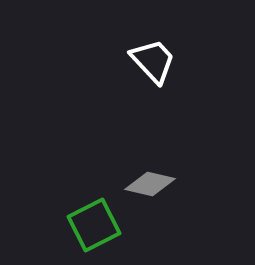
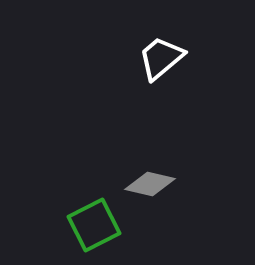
white trapezoid: moved 8 px right, 3 px up; rotated 87 degrees counterclockwise
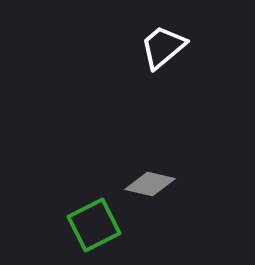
white trapezoid: moved 2 px right, 11 px up
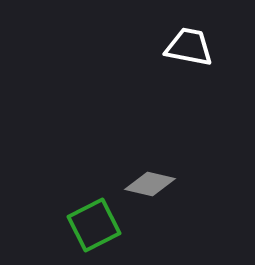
white trapezoid: moved 26 px right; rotated 51 degrees clockwise
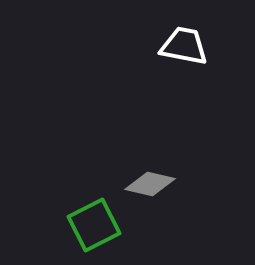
white trapezoid: moved 5 px left, 1 px up
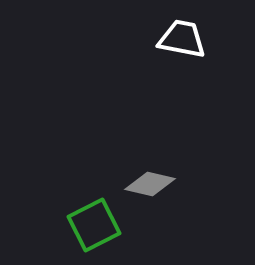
white trapezoid: moved 2 px left, 7 px up
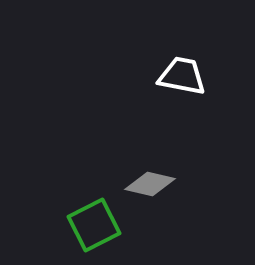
white trapezoid: moved 37 px down
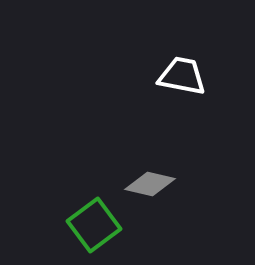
green square: rotated 10 degrees counterclockwise
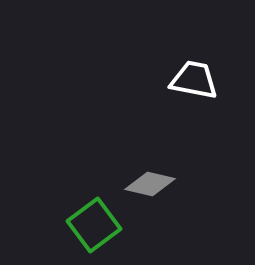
white trapezoid: moved 12 px right, 4 px down
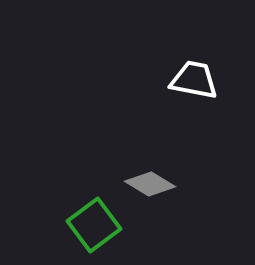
gray diamond: rotated 18 degrees clockwise
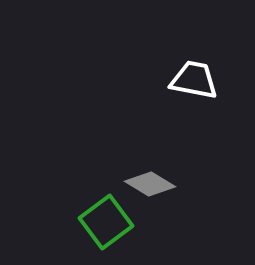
green square: moved 12 px right, 3 px up
